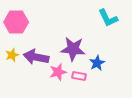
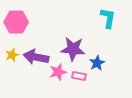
cyan L-shape: rotated 145 degrees counterclockwise
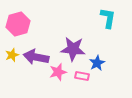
pink hexagon: moved 2 px right, 2 px down; rotated 15 degrees counterclockwise
pink rectangle: moved 3 px right
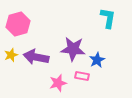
yellow star: moved 1 px left
blue star: moved 3 px up
pink star: moved 11 px down
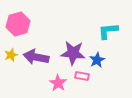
cyan L-shape: moved 13 px down; rotated 105 degrees counterclockwise
purple star: moved 4 px down
pink star: rotated 24 degrees counterclockwise
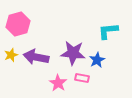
pink rectangle: moved 2 px down
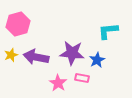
purple star: moved 1 px left
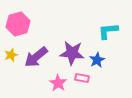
purple arrow: rotated 50 degrees counterclockwise
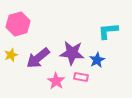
purple arrow: moved 2 px right, 1 px down
pink rectangle: moved 1 px left, 1 px up
pink star: moved 2 px left, 2 px up
